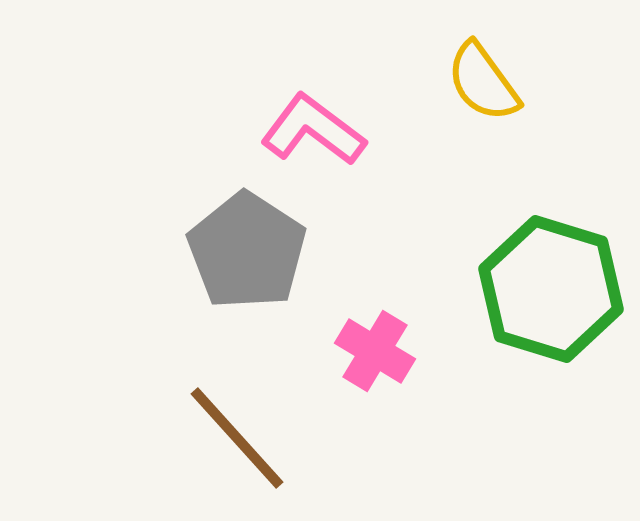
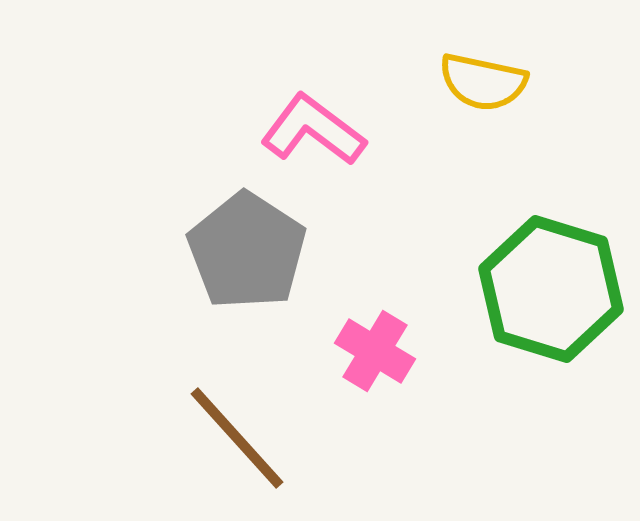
yellow semicircle: rotated 42 degrees counterclockwise
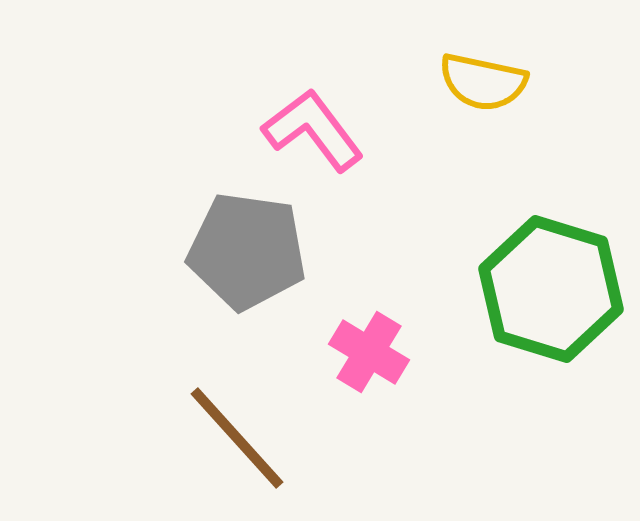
pink L-shape: rotated 16 degrees clockwise
gray pentagon: rotated 25 degrees counterclockwise
pink cross: moved 6 px left, 1 px down
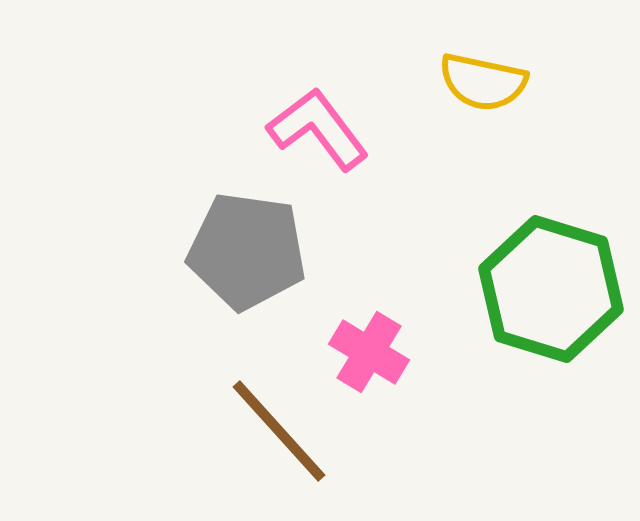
pink L-shape: moved 5 px right, 1 px up
brown line: moved 42 px right, 7 px up
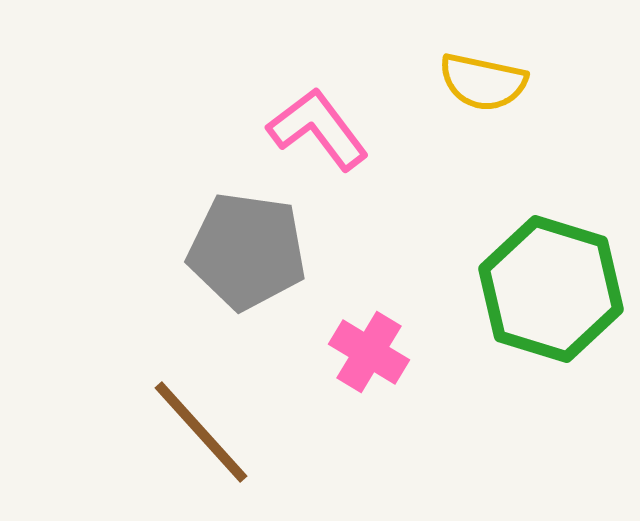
brown line: moved 78 px left, 1 px down
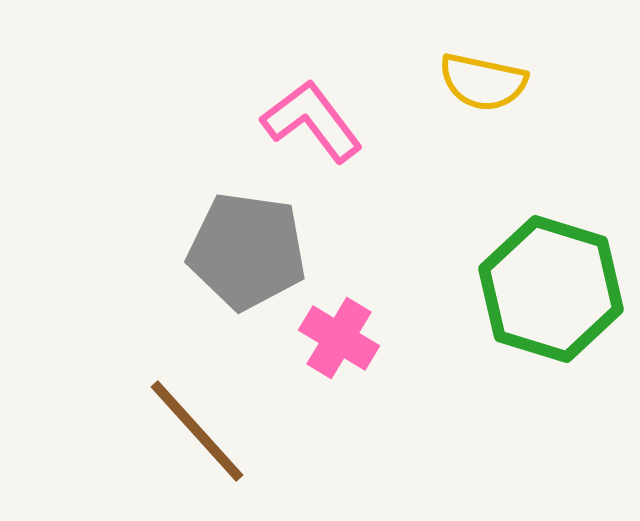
pink L-shape: moved 6 px left, 8 px up
pink cross: moved 30 px left, 14 px up
brown line: moved 4 px left, 1 px up
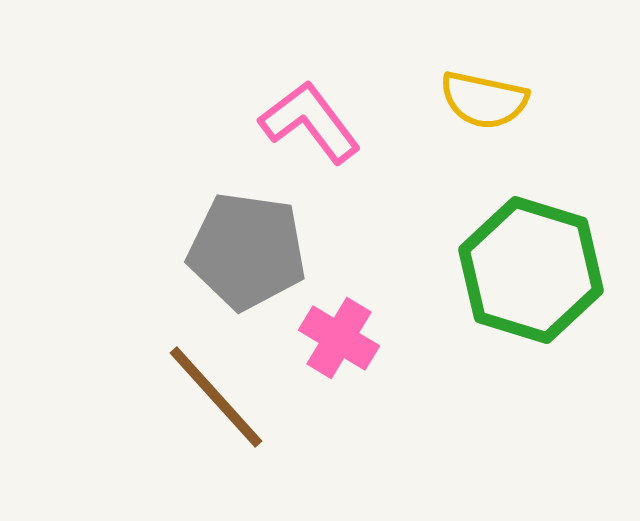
yellow semicircle: moved 1 px right, 18 px down
pink L-shape: moved 2 px left, 1 px down
green hexagon: moved 20 px left, 19 px up
brown line: moved 19 px right, 34 px up
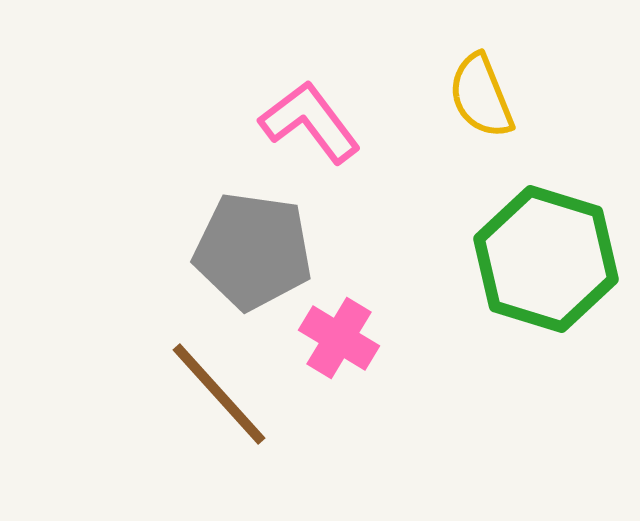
yellow semicircle: moved 3 px left, 4 px up; rotated 56 degrees clockwise
gray pentagon: moved 6 px right
green hexagon: moved 15 px right, 11 px up
brown line: moved 3 px right, 3 px up
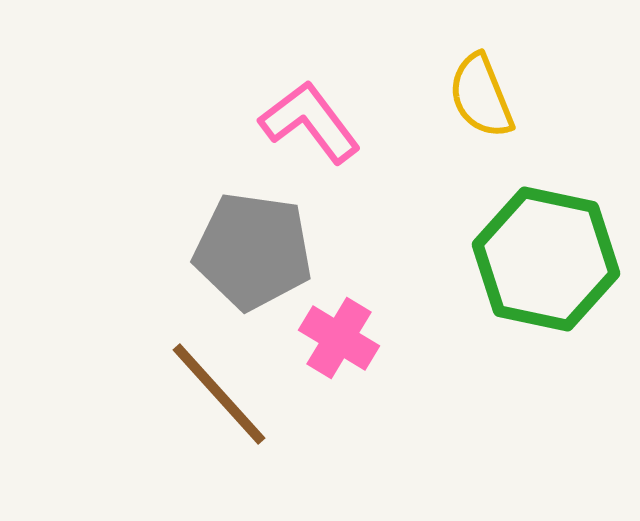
green hexagon: rotated 5 degrees counterclockwise
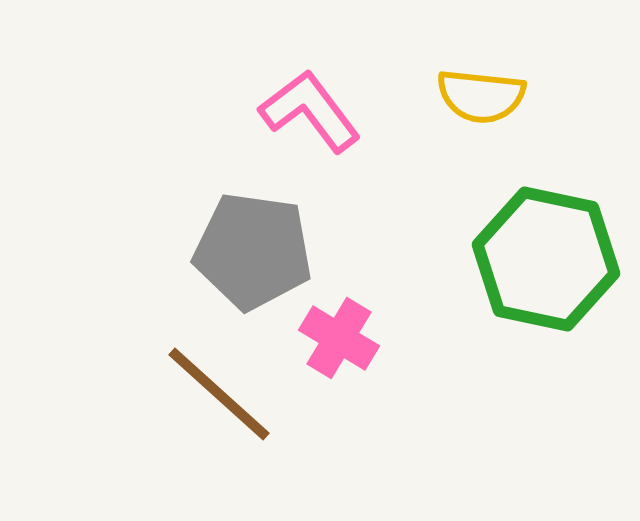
yellow semicircle: rotated 62 degrees counterclockwise
pink L-shape: moved 11 px up
brown line: rotated 6 degrees counterclockwise
